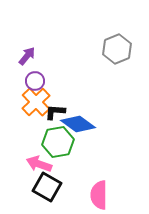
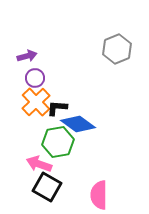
purple arrow: rotated 36 degrees clockwise
purple circle: moved 3 px up
black L-shape: moved 2 px right, 4 px up
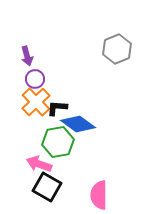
purple arrow: rotated 90 degrees clockwise
purple circle: moved 1 px down
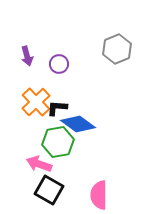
purple circle: moved 24 px right, 15 px up
black square: moved 2 px right, 3 px down
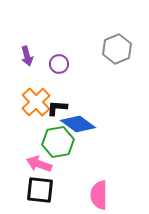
black square: moved 9 px left; rotated 24 degrees counterclockwise
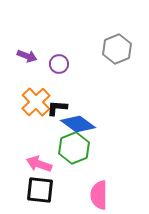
purple arrow: rotated 54 degrees counterclockwise
green hexagon: moved 16 px right, 6 px down; rotated 12 degrees counterclockwise
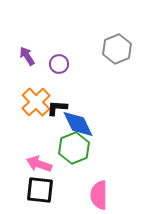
purple arrow: rotated 144 degrees counterclockwise
blue diamond: rotated 28 degrees clockwise
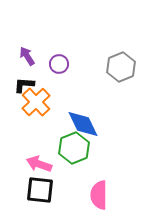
gray hexagon: moved 4 px right, 18 px down
black L-shape: moved 33 px left, 23 px up
blue diamond: moved 5 px right
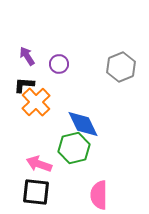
green hexagon: rotated 8 degrees clockwise
black square: moved 4 px left, 2 px down
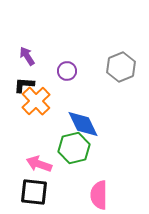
purple circle: moved 8 px right, 7 px down
orange cross: moved 1 px up
black square: moved 2 px left
